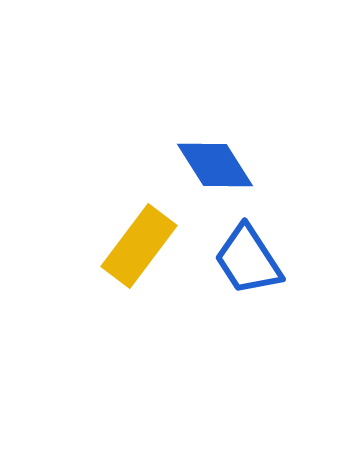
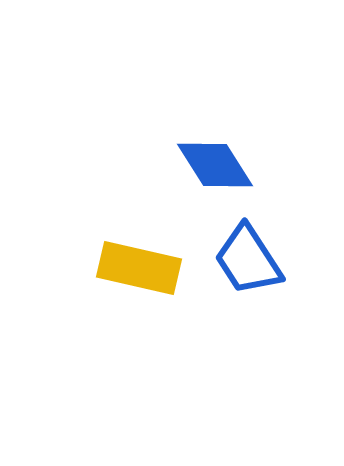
yellow rectangle: moved 22 px down; rotated 66 degrees clockwise
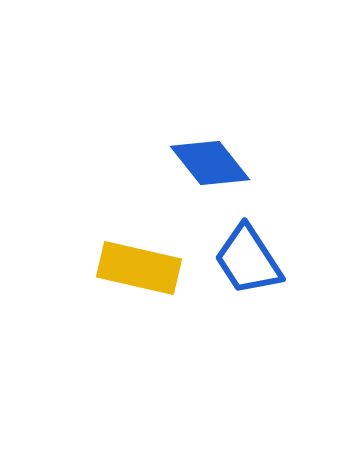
blue diamond: moved 5 px left, 2 px up; rotated 6 degrees counterclockwise
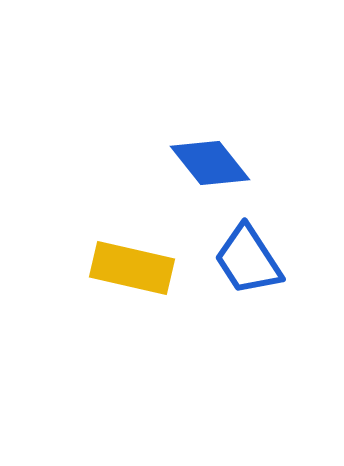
yellow rectangle: moved 7 px left
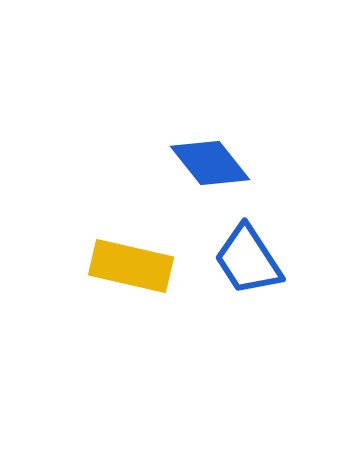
yellow rectangle: moved 1 px left, 2 px up
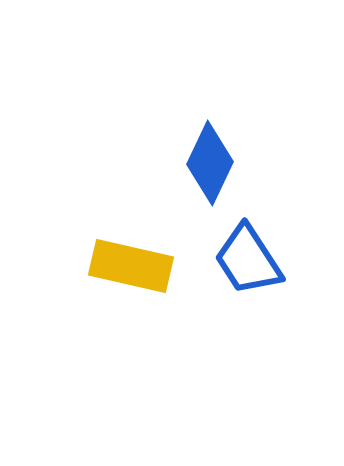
blue diamond: rotated 64 degrees clockwise
